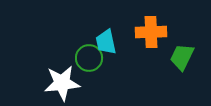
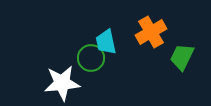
orange cross: rotated 28 degrees counterclockwise
green circle: moved 2 px right
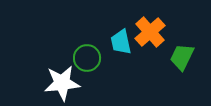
orange cross: moved 1 px left; rotated 12 degrees counterclockwise
cyan trapezoid: moved 15 px right
green circle: moved 4 px left
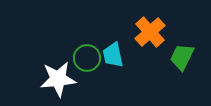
cyan trapezoid: moved 8 px left, 13 px down
white star: moved 4 px left, 4 px up
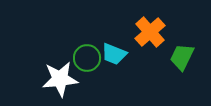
cyan trapezoid: moved 1 px right, 1 px up; rotated 56 degrees counterclockwise
white star: moved 2 px right
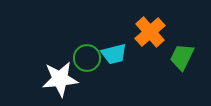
cyan trapezoid: rotated 36 degrees counterclockwise
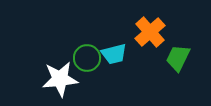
green trapezoid: moved 4 px left, 1 px down
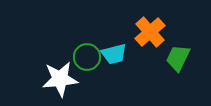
green circle: moved 1 px up
